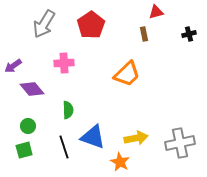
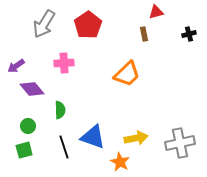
red pentagon: moved 3 px left
purple arrow: moved 3 px right
green semicircle: moved 8 px left
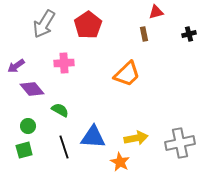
green semicircle: rotated 60 degrees counterclockwise
blue triangle: rotated 16 degrees counterclockwise
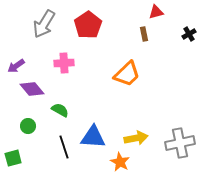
black cross: rotated 16 degrees counterclockwise
green square: moved 11 px left, 8 px down
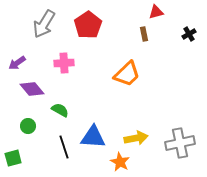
purple arrow: moved 1 px right, 3 px up
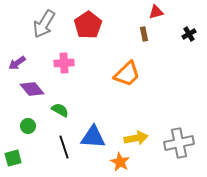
gray cross: moved 1 px left
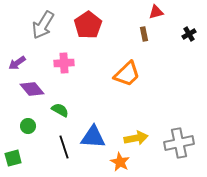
gray arrow: moved 1 px left, 1 px down
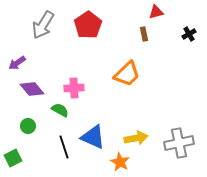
pink cross: moved 10 px right, 25 px down
blue triangle: rotated 20 degrees clockwise
green square: rotated 12 degrees counterclockwise
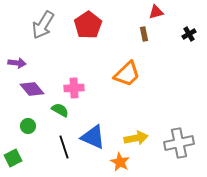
purple arrow: rotated 138 degrees counterclockwise
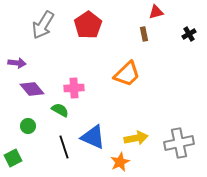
orange star: rotated 18 degrees clockwise
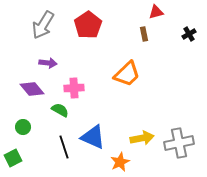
purple arrow: moved 31 px right
green circle: moved 5 px left, 1 px down
yellow arrow: moved 6 px right
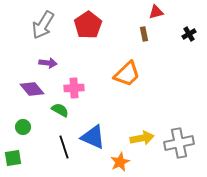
green square: rotated 18 degrees clockwise
